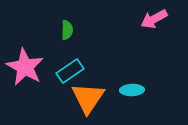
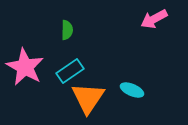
cyan ellipse: rotated 25 degrees clockwise
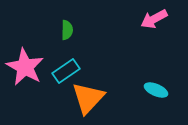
cyan rectangle: moved 4 px left
cyan ellipse: moved 24 px right
orange triangle: rotated 9 degrees clockwise
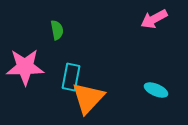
green semicircle: moved 10 px left; rotated 12 degrees counterclockwise
pink star: rotated 30 degrees counterclockwise
cyan rectangle: moved 5 px right, 6 px down; rotated 44 degrees counterclockwise
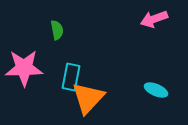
pink arrow: rotated 8 degrees clockwise
pink star: moved 1 px left, 1 px down
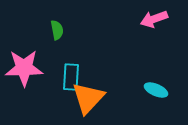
cyan rectangle: rotated 8 degrees counterclockwise
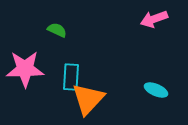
green semicircle: rotated 54 degrees counterclockwise
pink star: moved 1 px right, 1 px down
orange triangle: moved 1 px down
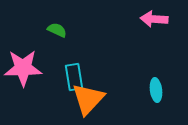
pink arrow: rotated 24 degrees clockwise
pink star: moved 2 px left, 1 px up
cyan rectangle: moved 3 px right; rotated 12 degrees counterclockwise
cyan ellipse: rotated 60 degrees clockwise
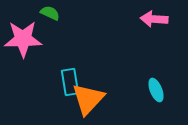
green semicircle: moved 7 px left, 17 px up
pink star: moved 29 px up
cyan rectangle: moved 4 px left, 5 px down
cyan ellipse: rotated 15 degrees counterclockwise
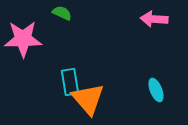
green semicircle: moved 12 px right
orange triangle: rotated 24 degrees counterclockwise
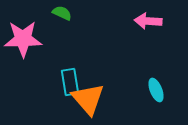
pink arrow: moved 6 px left, 2 px down
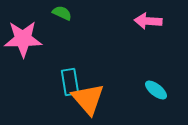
cyan ellipse: rotated 30 degrees counterclockwise
